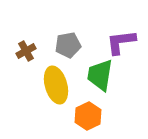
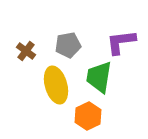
brown cross: rotated 24 degrees counterclockwise
green trapezoid: moved 1 px left, 2 px down
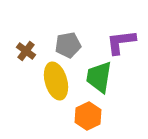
yellow ellipse: moved 4 px up
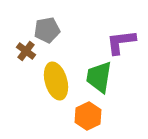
gray pentagon: moved 21 px left, 15 px up
